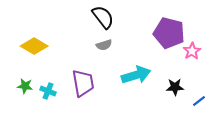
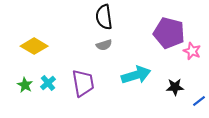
black semicircle: moved 1 px right; rotated 150 degrees counterclockwise
pink star: rotated 18 degrees counterclockwise
green star: moved 1 px up; rotated 21 degrees clockwise
cyan cross: moved 8 px up; rotated 28 degrees clockwise
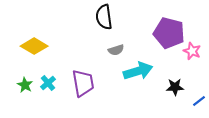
gray semicircle: moved 12 px right, 5 px down
cyan arrow: moved 2 px right, 4 px up
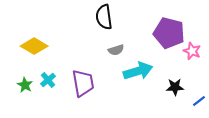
cyan cross: moved 3 px up
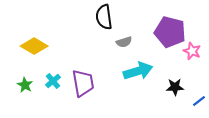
purple pentagon: moved 1 px right, 1 px up
gray semicircle: moved 8 px right, 8 px up
cyan cross: moved 5 px right, 1 px down
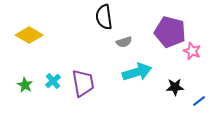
yellow diamond: moved 5 px left, 11 px up
cyan arrow: moved 1 px left, 1 px down
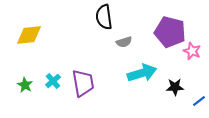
yellow diamond: rotated 36 degrees counterclockwise
cyan arrow: moved 5 px right, 1 px down
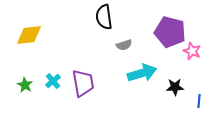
gray semicircle: moved 3 px down
blue line: rotated 48 degrees counterclockwise
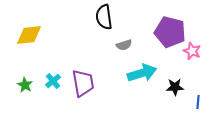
blue line: moved 1 px left, 1 px down
